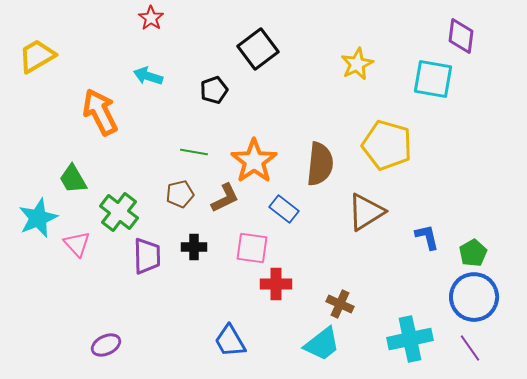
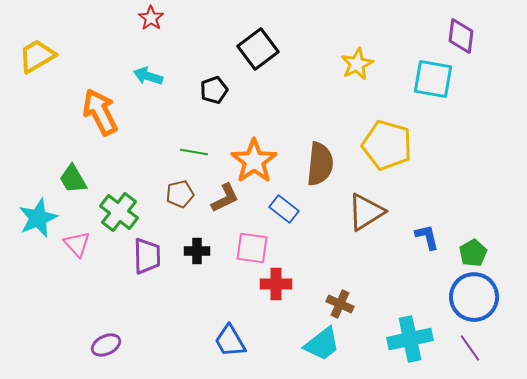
black cross: moved 3 px right, 4 px down
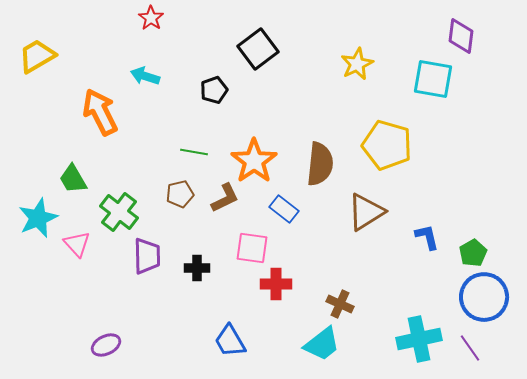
cyan arrow: moved 3 px left
black cross: moved 17 px down
blue circle: moved 10 px right
cyan cross: moved 9 px right
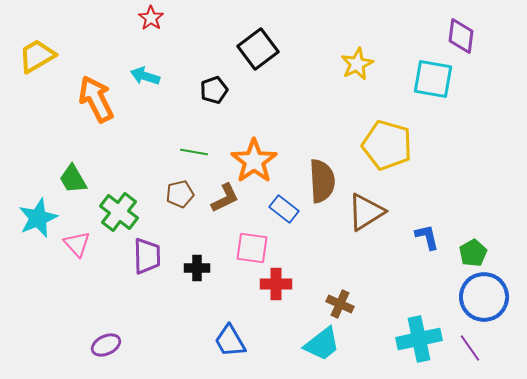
orange arrow: moved 4 px left, 13 px up
brown semicircle: moved 2 px right, 17 px down; rotated 9 degrees counterclockwise
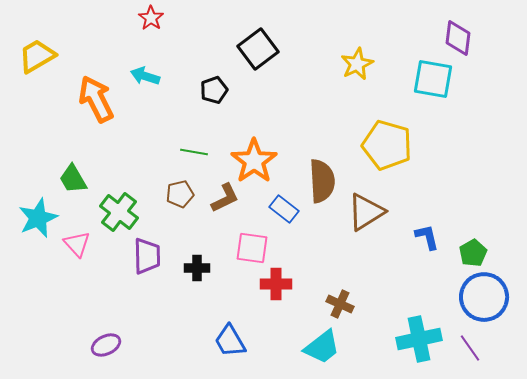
purple diamond: moved 3 px left, 2 px down
cyan trapezoid: moved 3 px down
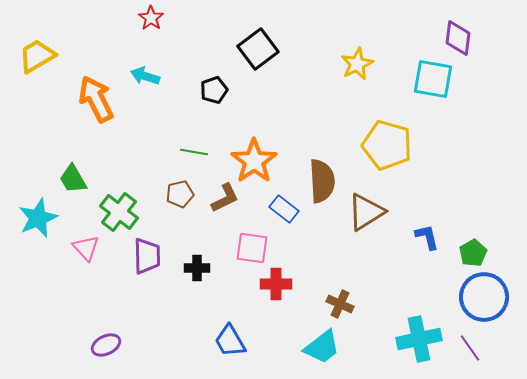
pink triangle: moved 9 px right, 4 px down
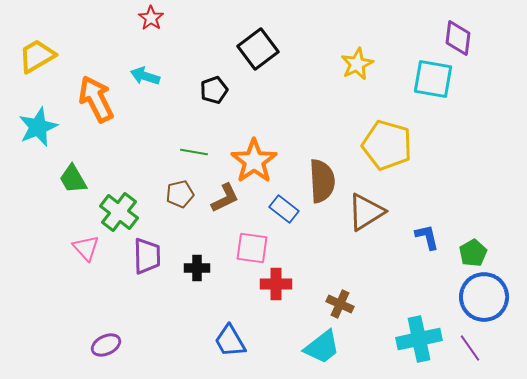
cyan star: moved 91 px up
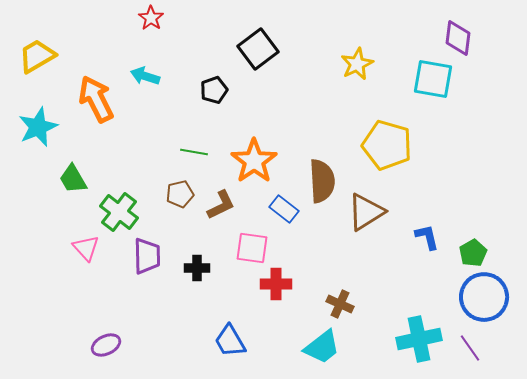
brown L-shape: moved 4 px left, 7 px down
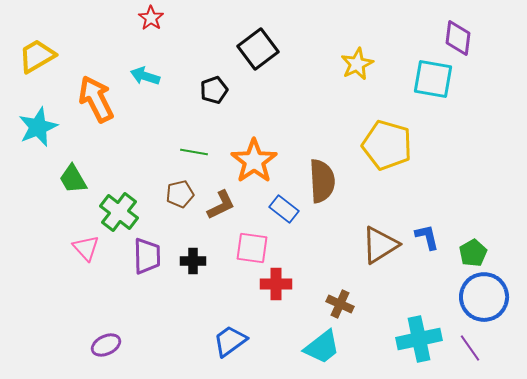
brown triangle: moved 14 px right, 33 px down
black cross: moved 4 px left, 7 px up
blue trapezoid: rotated 84 degrees clockwise
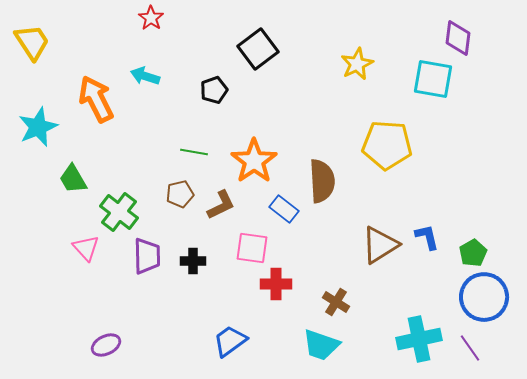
yellow trapezoid: moved 5 px left, 14 px up; rotated 87 degrees clockwise
yellow pentagon: rotated 12 degrees counterclockwise
brown cross: moved 4 px left, 2 px up; rotated 8 degrees clockwise
cyan trapezoid: moved 1 px left, 2 px up; rotated 57 degrees clockwise
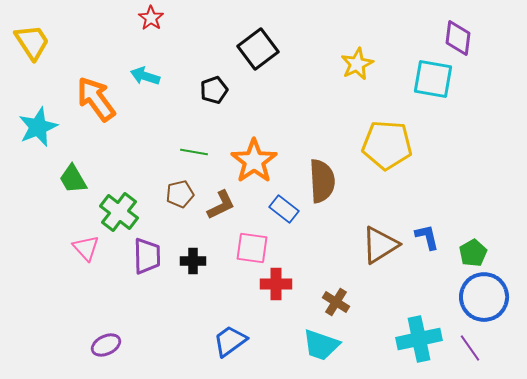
orange arrow: rotated 9 degrees counterclockwise
